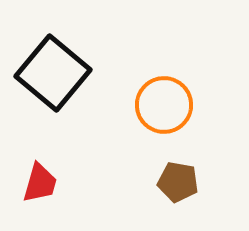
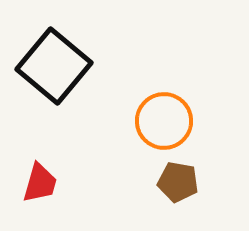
black square: moved 1 px right, 7 px up
orange circle: moved 16 px down
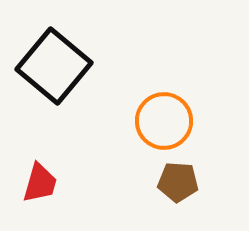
brown pentagon: rotated 6 degrees counterclockwise
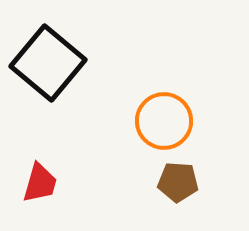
black square: moved 6 px left, 3 px up
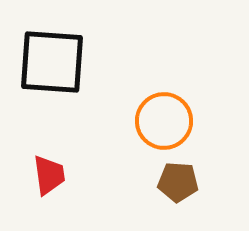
black square: moved 4 px right, 1 px up; rotated 36 degrees counterclockwise
red trapezoid: moved 9 px right, 8 px up; rotated 24 degrees counterclockwise
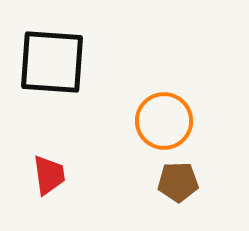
brown pentagon: rotated 6 degrees counterclockwise
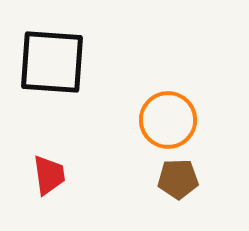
orange circle: moved 4 px right, 1 px up
brown pentagon: moved 3 px up
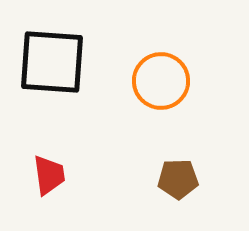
orange circle: moved 7 px left, 39 px up
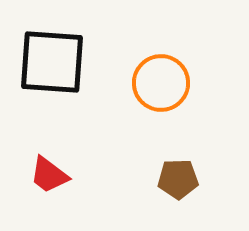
orange circle: moved 2 px down
red trapezoid: rotated 135 degrees clockwise
